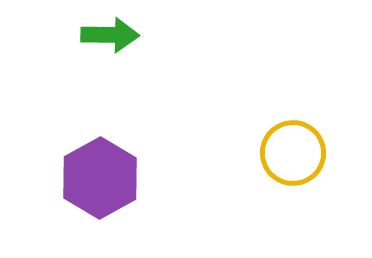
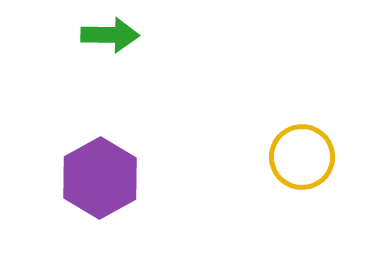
yellow circle: moved 9 px right, 4 px down
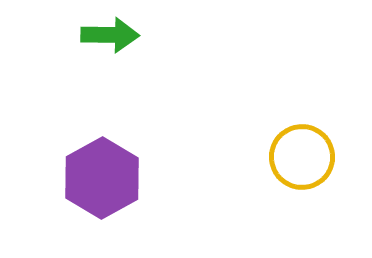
purple hexagon: moved 2 px right
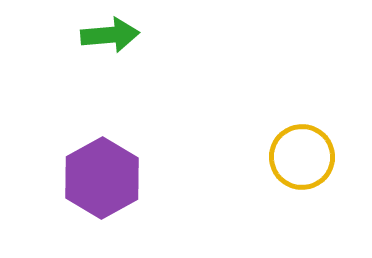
green arrow: rotated 6 degrees counterclockwise
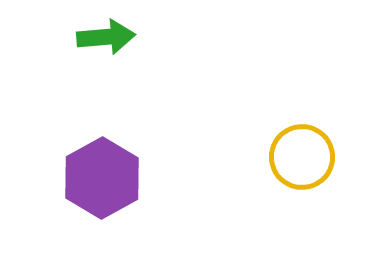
green arrow: moved 4 px left, 2 px down
